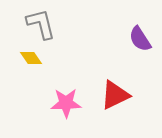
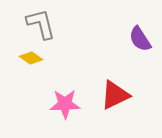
yellow diamond: rotated 20 degrees counterclockwise
pink star: moved 1 px left, 1 px down
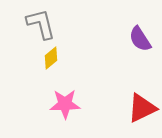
yellow diamond: moved 20 px right; rotated 75 degrees counterclockwise
red triangle: moved 27 px right, 13 px down
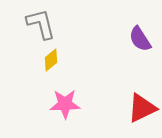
yellow diamond: moved 2 px down
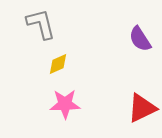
yellow diamond: moved 7 px right, 4 px down; rotated 15 degrees clockwise
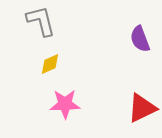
gray L-shape: moved 3 px up
purple semicircle: rotated 12 degrees clockwise
yellow diamond: moved 8 px left
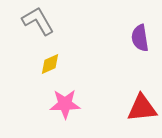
gray L-shape: moved 3 px left; rotated 16 degrees counterclockwise
purple semicircle: moved 1 px up; rotated 12 degrees clockwise
red triangle: rotated 20 degrees clockwise
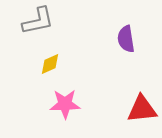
gray L-shape: rotated 108 degrees clockwise
purple semicircle: moved 14 px left, 1 px down
red triangle: moved 1 px down
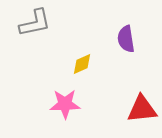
gray L-shape: moved 3 px left, 2 px down
yellow diamond: moved 32 px right
